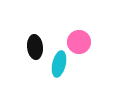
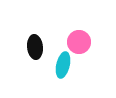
cyan ellipse: moved 4 px right, 1 px down
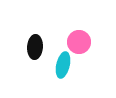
black ellipse: rotated 10 degrees clockwise
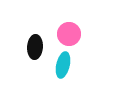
pink circle: moved 10 px left, 8 px up
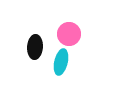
cyan ellipse: moved 2 px left, 3 px up
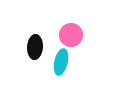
pink circle: moved 2 px right, 1 px down
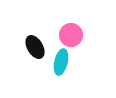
black ellipse: rotated 35 degrees counterclockwise
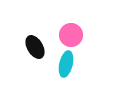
cyan ellipse: moved 5 px right, 2 px down
